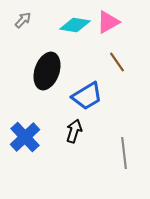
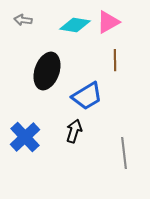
gray arrow: rotated 126 degrees counterclockwise
brown line: moved 2 px left, 2 px up; rotated 35 degrees clockwise
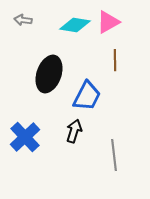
black ellipse: moved 2 px right, 3 px down
blue trapezoid: rotated 32 degrees counterclockwise
gray line: moved 10 px left, 2 px down
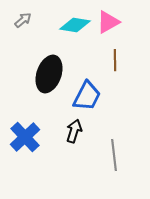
gray arrow: rotated 132 degrees clockwise
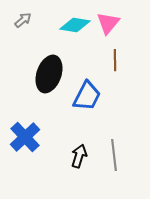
pink triangle: moved 1 px down; rotated 20 degrees counterclockwise
black arrow: moved 5 px right, 25 px down
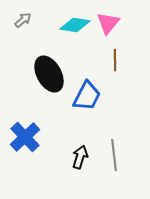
black ellipse: rotated 48 degrees counterclockwise
black arrow: moved 1 px right, 1 px down
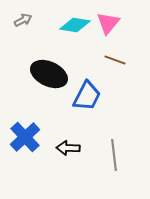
gray arrow: rotated 12 degrees clockwise
brown line: rotated 70 degrees counterclockwise
black ellipse: rotated 36 degrees counterclockwise
black arrow: moved 12 px left, 9 px up; rotated 105 degrees counterclockwise
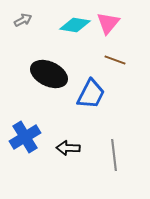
blue trapezoid: moved 4 px right, 2 px up
blue cross: rotated 12 degrees clockwise
